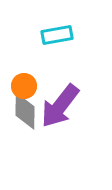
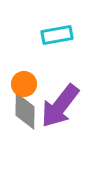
orange circle: moved 2 px up
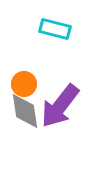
cyan rectangle: moved 2 px left, 6 px up; rotated 24 degrees clockwise
gray diamond: rotated 9 degrees counterclockwise
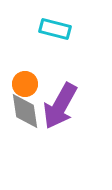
orange circle: moved 1 px right
purple arrow: rotated 9 degrees counterclockwise
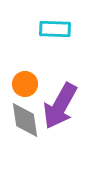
cyan rectangle: rotated 12 degrees counterclockwise
gray diamond: moved 9 px down
